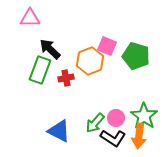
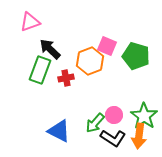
pink triangle: moved 4 px down; rotated 20 degrees counterclockwise
pink circle: moved 2 px left, 3 px up
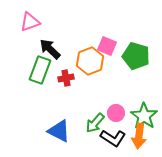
pink circle: moved 2 px right, 2 px up
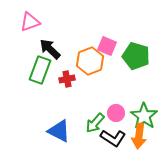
red cross: moved 1 px right, 1 px down
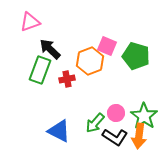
black L-shape: moved 2 px right, 1 px up
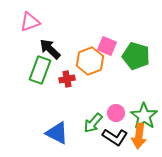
green arrow: moved 2 px left
blue triangle: moved 2 px left, 2 px down
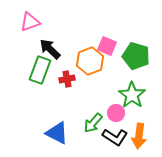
green star: moved 12 px left, 21 px up
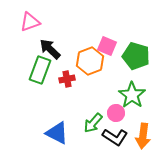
orange arrow: moved 4 px right
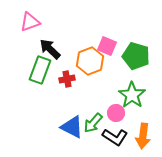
blue triangle: moved 15 px right, 6 px up
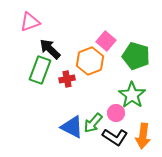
pink square: moved 1 px left, 5 px up; rotated 18 degrees clockwise
